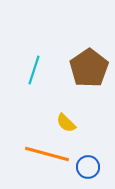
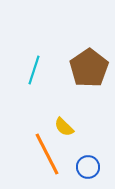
yellow semicircle: moved 2 px left, 4 px down
orange line: rotated 48 degrees clockwise
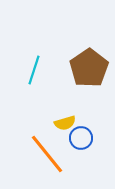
yellow semicircle: moved 1 px right, 4 px up; rotated 60 degrees counterclockwise
orange line: rotated 12 degrees counterclockwise
blue circle: moved 7 px left, 29 px up
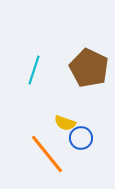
brown pentagon: rotated 12 degrees counterclockwise
yellow semicircle: rotated 35 degrees clockwise
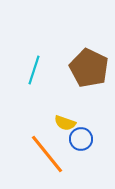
blue circle: moved 1 px down
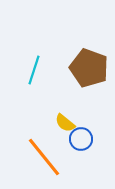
brown pentagon: rotated 6 degrees counterclockwise
yellow semicircle: rotated 20 degrees clockwise
orange line: moved 3 px left, 3 px down
